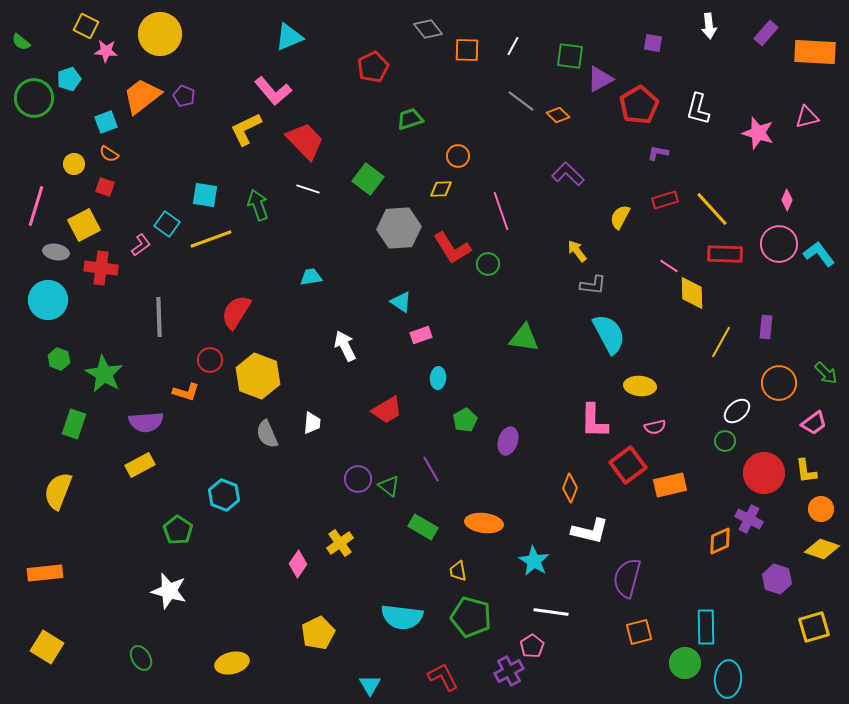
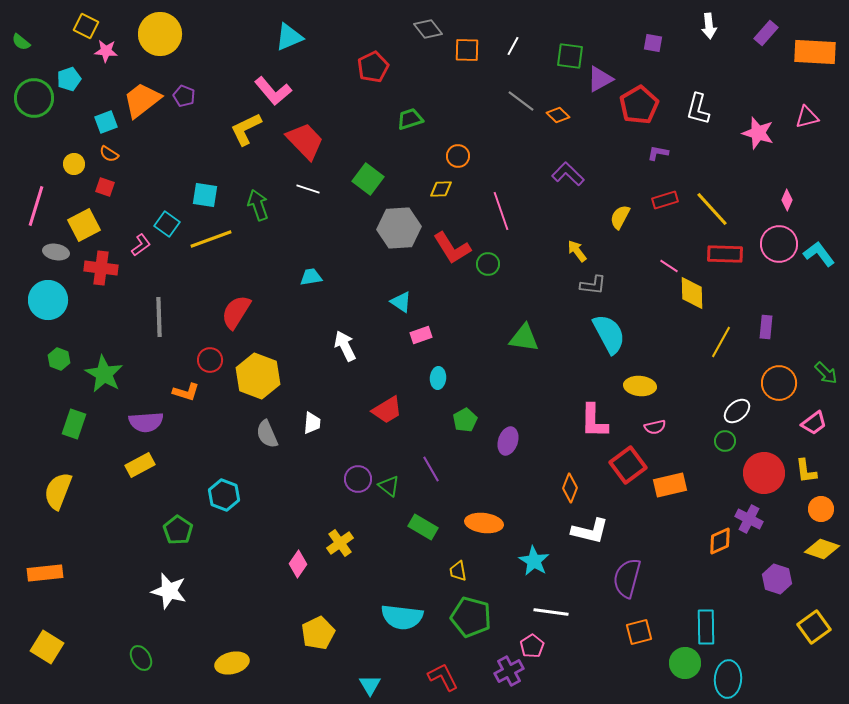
orange trapezoid at (142, 96): moved 4 px down
yellow square at (814, 627): rotated 20 degrees counterclockwise
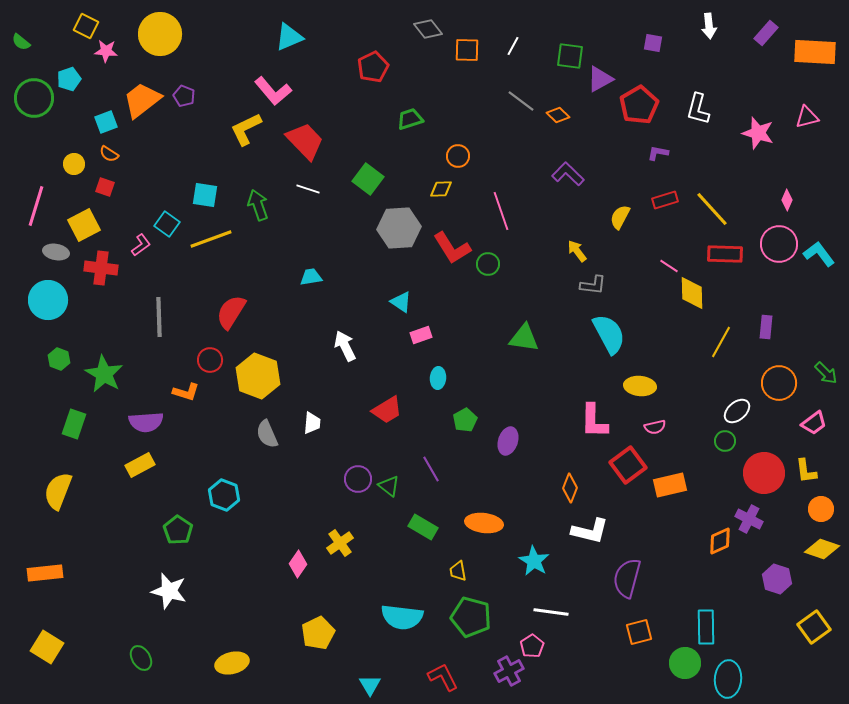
red semicircle at (236, 312): moved 5 px left
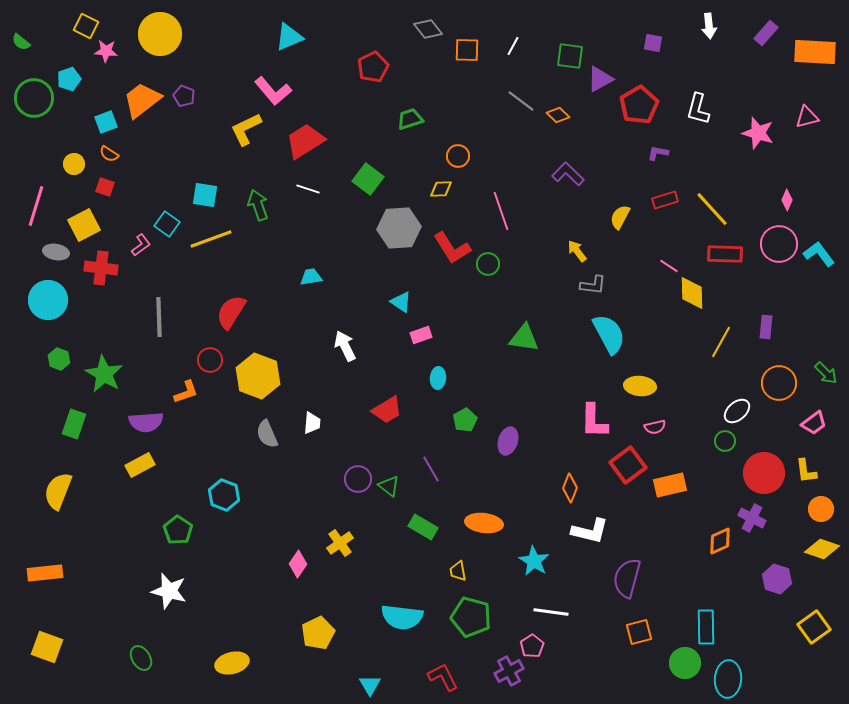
red trapezoid at (305, 141): rotated 78 degrees counterclockwise
orange L-shape at (186, 392): rotated 36 degrees counterclockwise
purple cross at (749, 519): moved 3 px right, 1 px up
yellow square at (47, 647): rotated 12 degrees counterclockwise
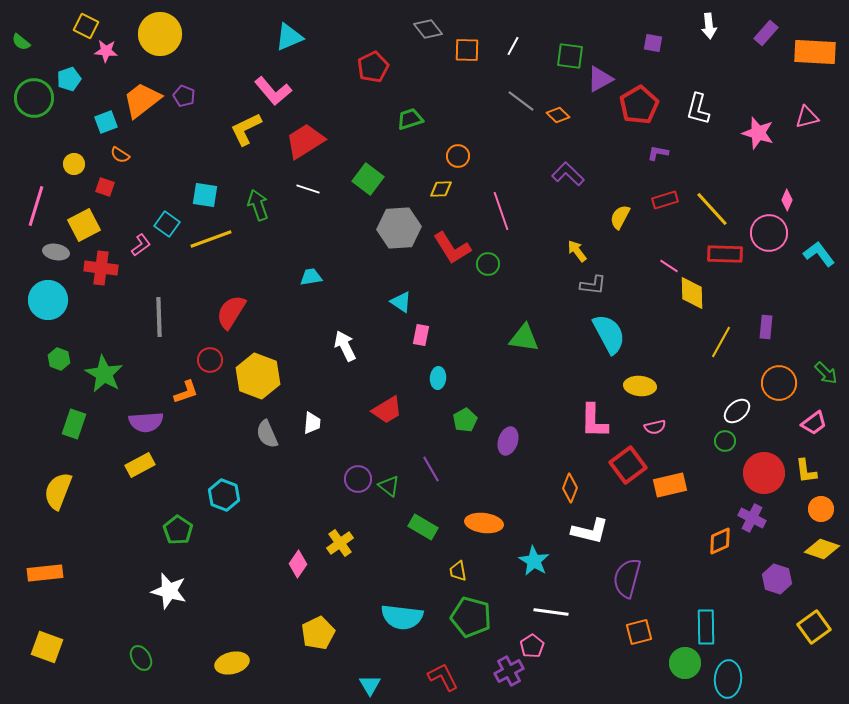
orange semicircle at (109, 154): moved 11 px right, 1 px down
pink circle at (779, 244): moved 10 px left, 11 px up
pink rectangle at (421, 335): rotated 60 degrees counterclockwise
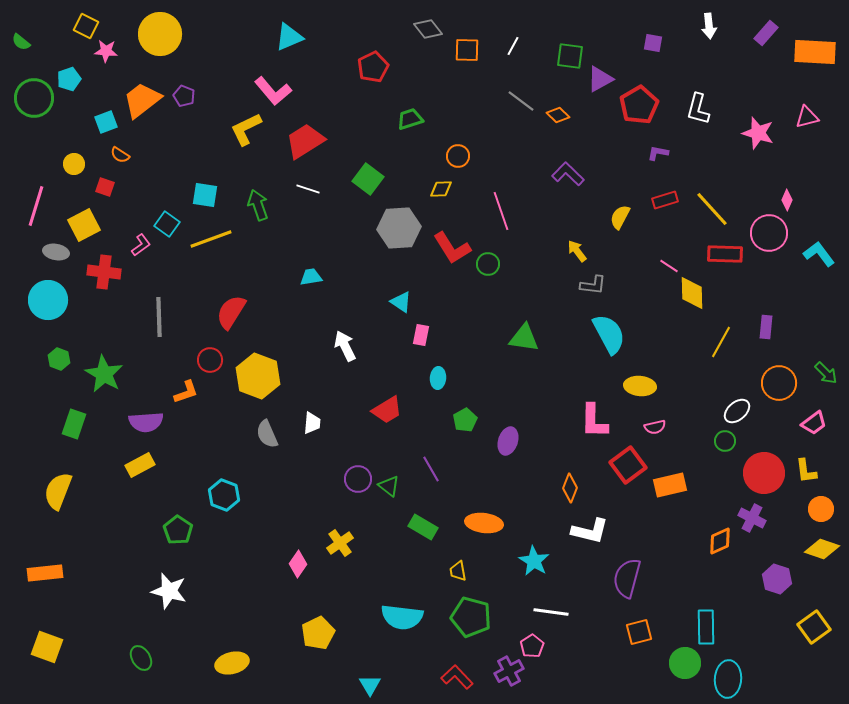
red cross at (101, 268): moved 3 px right, 4 px down
red L-shape at (443, 677): moved 14 px right; rotated 16 degrees counterclockwise
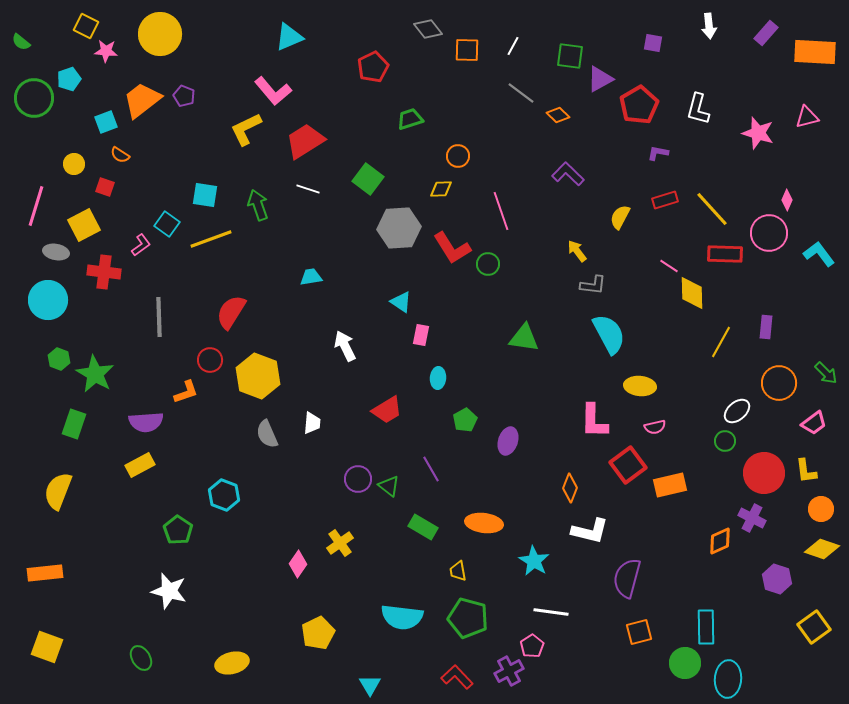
gray line at (521, 101): moved 8 px up
green star at (104, 374): moved 9 px left
green pentagon at (471, 617): moved 3 px left, 1 px down
